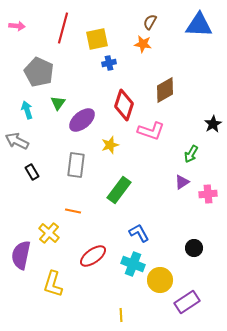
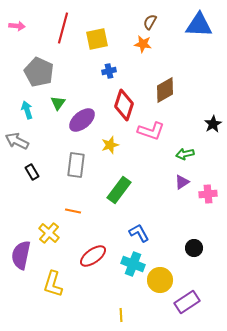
blue cross: moved 8 px down
green arrow: moved 6 px left; rotated 48 degrees clockwise
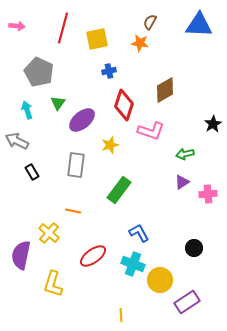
orange star: moved 3 px left, 1 px up
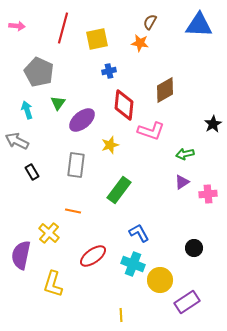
red diamond: rotated 12 degrees counterclockwise
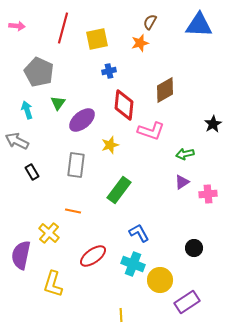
orange star: rotated 24 degrees counterclockwise
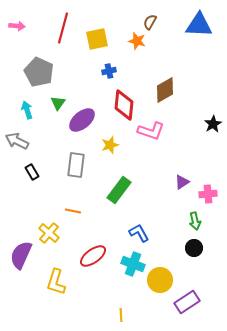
orange star: moved 3 px left, 2 px up; rotated 30 degrees clockwise
green arrow: moved 10 px right, 67 px down; rotated 90 degrees counterclockwise
purple semicircle: rotated 12 degrees clockwise
yellow L-shape: moved 3 px right, 2 px up
